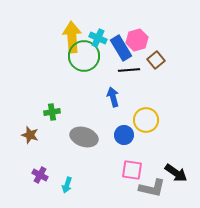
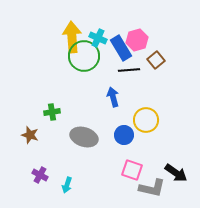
pink square: rotated 10 degrees clockwise
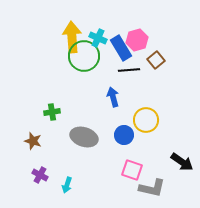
brown star: moved 3 px right, 6 px down
black arrow: moved 6 px right, 11 px up
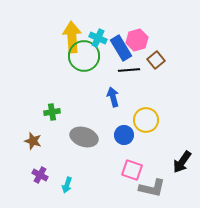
black arrow: rotated 90 degrees clockwise
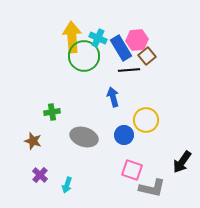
pink hexagon: rotated 10 degrees clockwise
brown square: moved 9 px left, 4 px up
purple cross: rotated 14 degrees clockwise
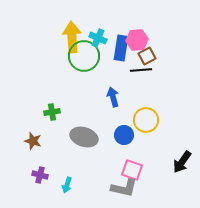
blue rectangle: rotated 40 degrees clockwise
brown square: rotated 12 degrees clockwise
black line: moved 12 px right
purple cross: rotated 28 degrees counterclockwise
gray L-shape: moved 28 px left
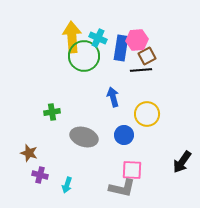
yellow circle: moved 1 px right, 6 px up
brown star: moved 4 px left, 12 px down
pink square: rotated 15 degrees counterclockwise
gray L-shape: moved 2 px left
